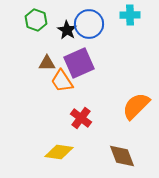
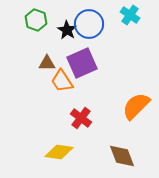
cyan cross: rotated 36 degrees clockwise
purple square: moved 3 px right
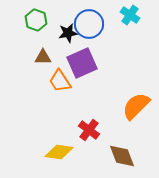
black star: moved 1 px right, 3 px down; rotated 30 degrees clockwise
brown triangle: moved 4 px left, 6 px up
orange trapezoid: moved 2 px left
red cross: moved 8 px right, 12 px down
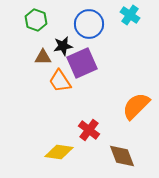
black star: moved 5 px left, 13 px down
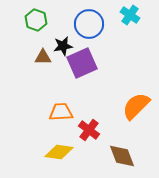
orange trapezoid: moved 1 px right, 31 px down; rotated 120 degrees clockwise
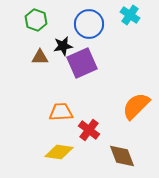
brown triangle: moved 3 px left
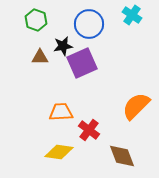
cyan cross: moved 2 px right
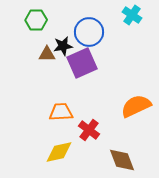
green hexagon: rotated 20 degrees counterclockwise
blue circle: moved 8 px down
brown triangle: moved 7 px right, 3 px up
orange semicircle: rotated 20 degrees clockwise
yellow diamond: rotated 20 degrees counterclockwise
brown diamond: moved 4 px down
